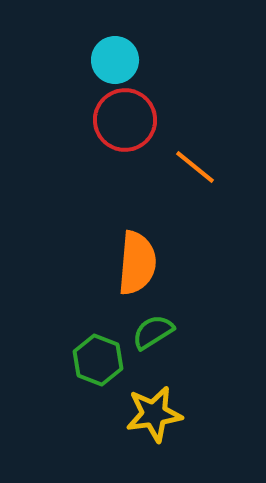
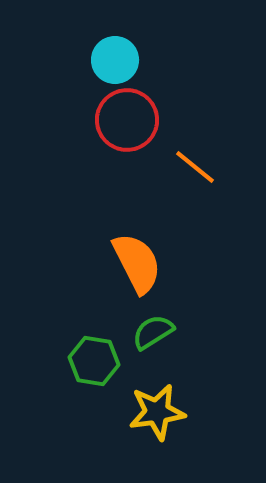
red circle: moved 2 px right
orange semicircle: rotated 32 degrees counterclockwise
green hexagon: moved 4 px left, 1 px down; rotated 12 degrees counterclockwise
yellow star: moved 3 px right, 2 px up
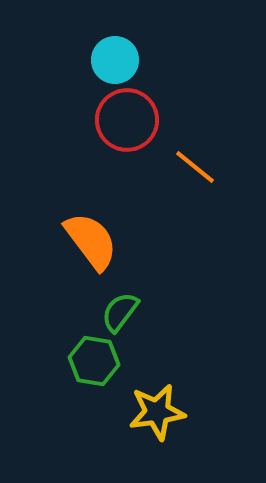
orange semicircle: moved 46 px left, 22 px up; rotated 10 degrees counterclockwise
green semicircle: moved 33 px left, 20 px up; rotated 21 degrees counterclockwise
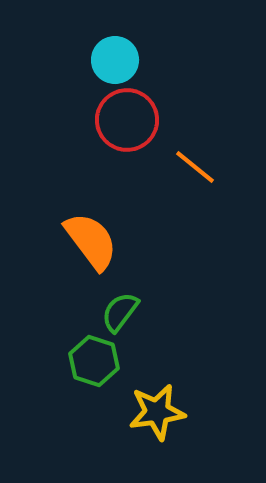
green hexagon: rotated 9 degrees clockwise
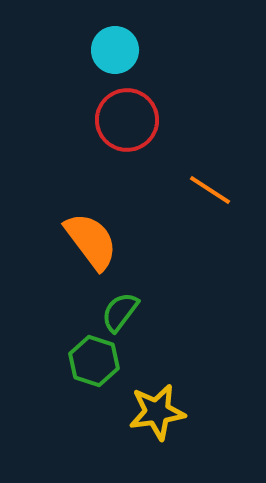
cyan circle: moved 10 px up
orange line: moved 15 px right, 23 px down; rotated 6 degrees counterclockwise
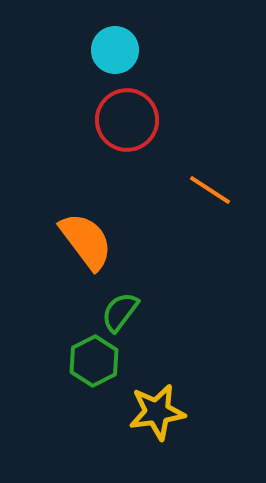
orange semicircle: moved 5 px left
green hexagon: rotated 15 degrees clockwise
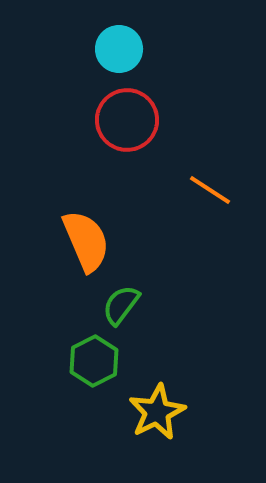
cyan circle: moved 4 px right, 1 px up
orange semicircle: rotated 14 degrees clockwise
green semicircle: moved 1 px right, 7 px up
yellow star: rotated 18 degrees counterclockwise
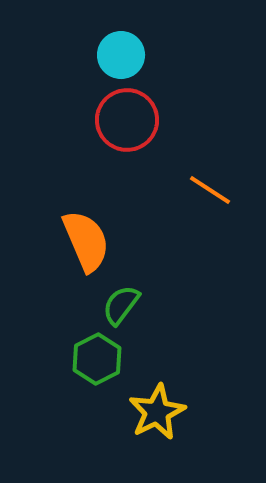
cyan circle: moved 2 px right, 6 px down
green hexagon: moved 3 px right, 2 px up
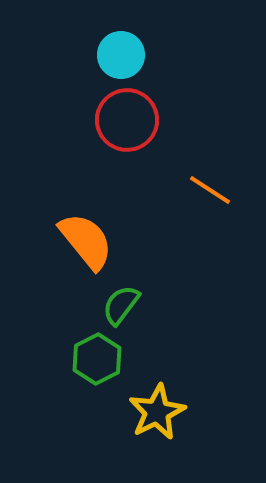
orange semicircle: rotated 16 degrees counterclockwise
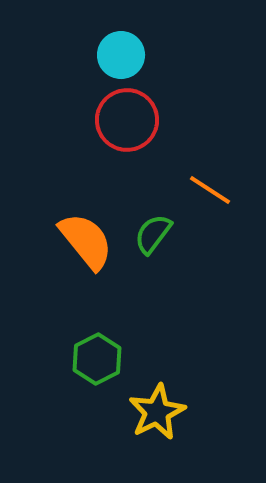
green semicircle: moved 32 px right, 71 px up
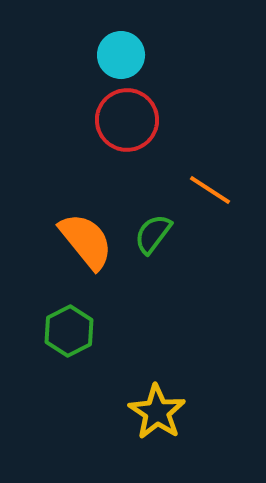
green hexagon: moved 28 px left, 28 px up
yellow star: rotated 12 degrees counterclockwise
